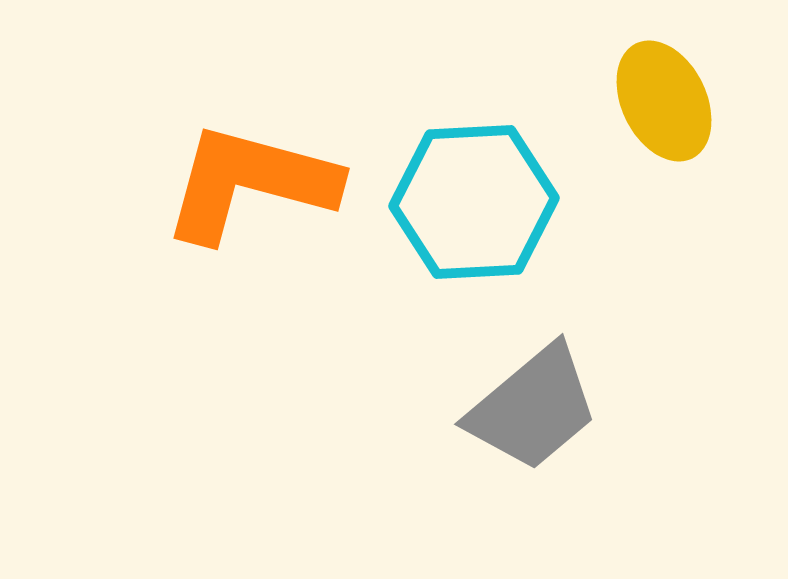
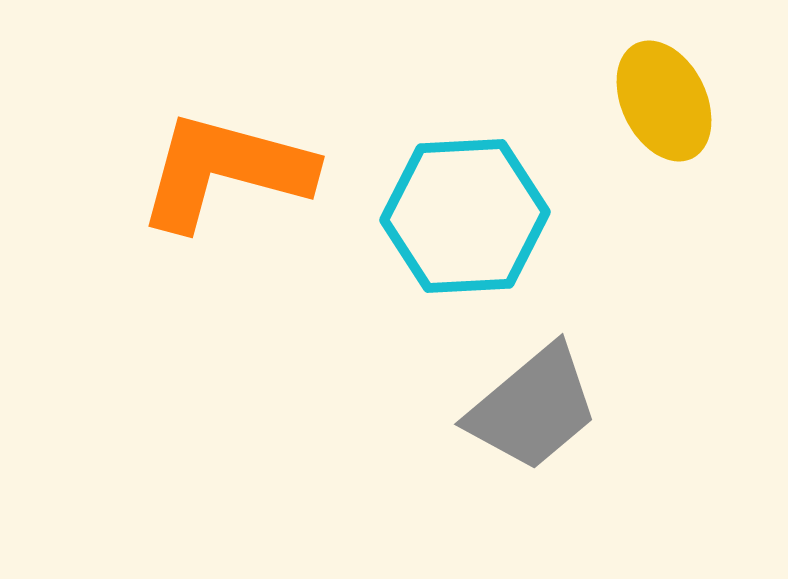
orange L-shape: moved 25 px left, 12 px up
cyan hexagon: moved 9 px left, 14 px down
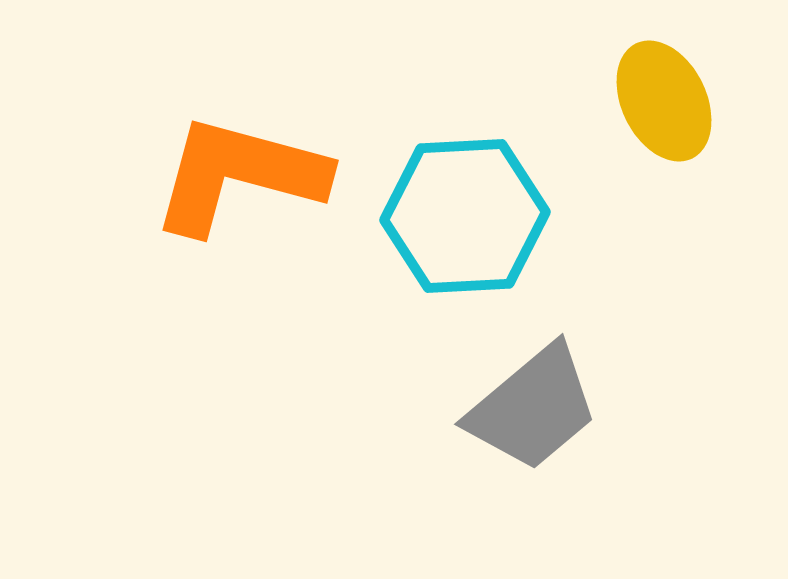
orange L-shape: moved 14 px right, 4 px down
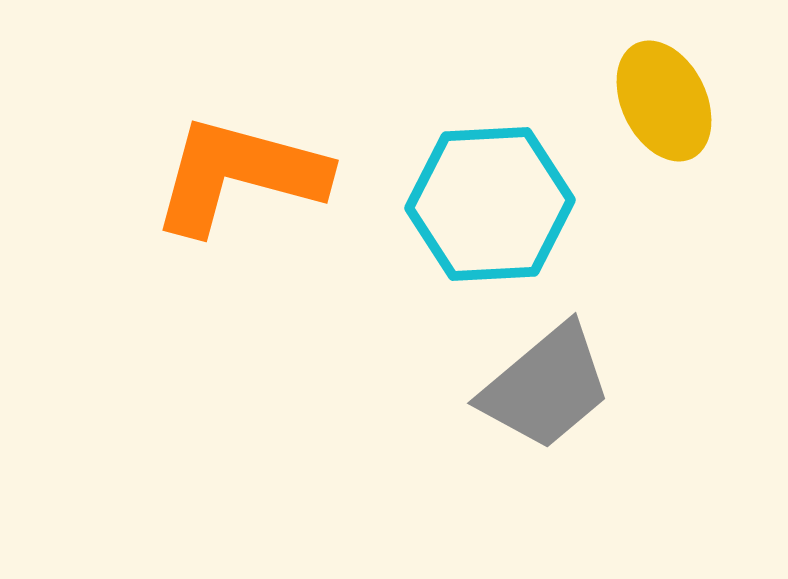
cyan hexagon: moved 25 px right, 12 px up
gray trapezoid: moved 13 px right, 21 px up
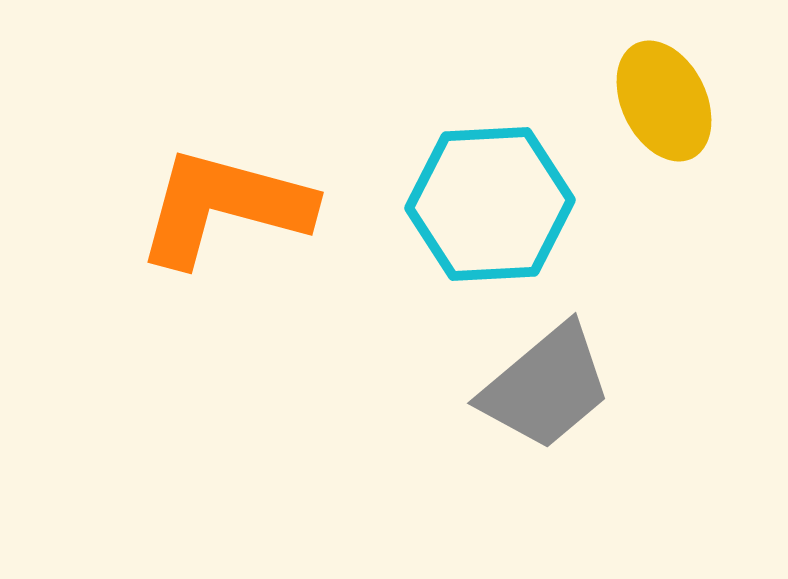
orange L-shape: moved 15 px left, 32 px down
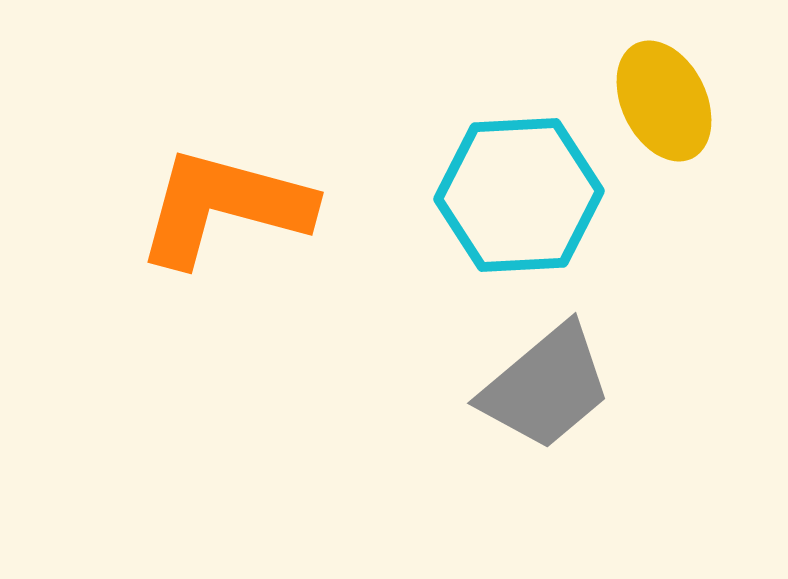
cyan hexagon: moved 29 px right, 9 px up
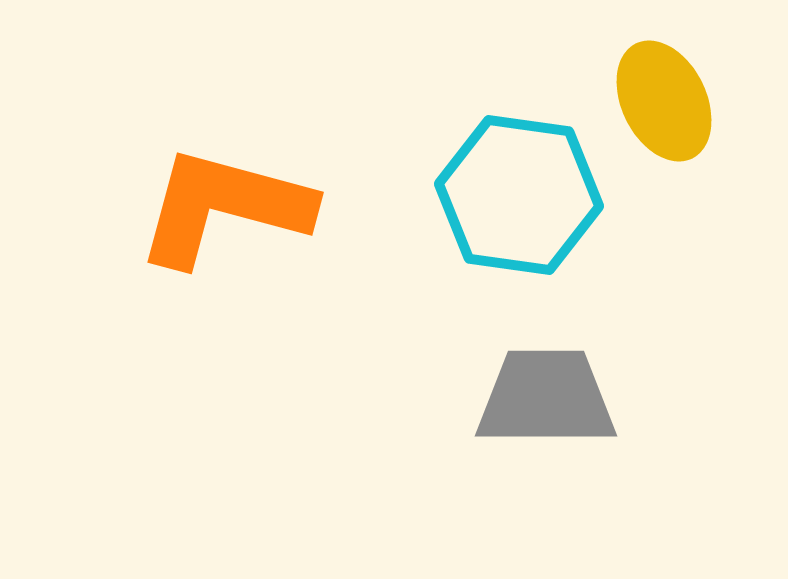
cyan hexagon: rotated 11 degrees clockwise
gray trapezoid: moved 11 px down; rotated 140 degrees counterclockwise
